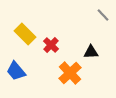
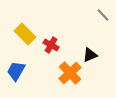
red cross: rotated 14 degrees counterclockwise
black triangle: moved 1 px left, 3 px down; rotated 21 degrees counterclockwise
blue trapezoid: rotated 70 degrees clockwise
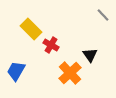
yellow rectangle: moved 6 px right, 5 px up
black triangle: rotated 42 degrees counterclockwise
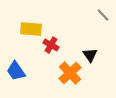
yellow rectangle: rotated 40 degrees counterclockwise
blue trapezoid: rotated 65 degrees counterclockwise
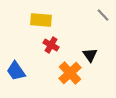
yellow rectangle: moved 10 px right, 9 px up
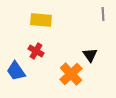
gray line: moved 1 px up; rotated 40 degrees clockwise
red cross: moved 15 px left, 6 px down
orange cross: moved 1 px right, 1 px down
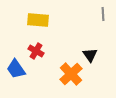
yellow rectangle: moved 3 px left
blue trapezoid: moved 2 px up
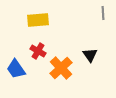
gray line: moved 1 px up
yellow rectangle: rotated 10 degrees counterclockwise
red cross: moved 2 px right
orange cross: moved 10 px left, 6 px up
